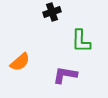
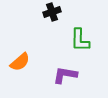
green L-shape: moved 1 px left, 1 px up
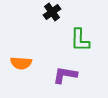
black cross: rotated 18 degrees counterclockwise
orange semicircle: moved 1 px right, 1 px down; rotated 45 degrees clockwise
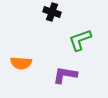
black cross: rotated 36 degrees counterclockwise
green L-shape: rotated 70 degrees clockwise
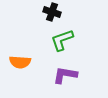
green L-shape: moved 18 px left
orange semicircle: moved 1 px left, 1 px up
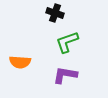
black cross: moved 3 px right, 1 px down
green L-shape: moved 5 px right, 2 px down
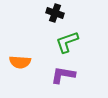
purple L-shape: moved 2 px left
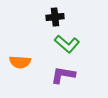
black cross: moved 4 px down; rotated 24 degrees counterclockwise
green L-shape: moved 2 px down; rotated 120 degrees counterclockwise
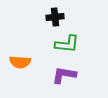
green L-shape: rotated 35 degrees counterclockwise
purple L-shape: moved 1 px right
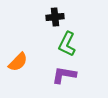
green L-shape: rotated 110 degrees clockwise
orange semicircle: moved 2 px left; rotated 50 degrees counterclockwise
